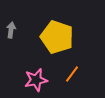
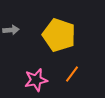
gray arrow: rotated 77 degrees clockwise
yellow pentagon: moved 2 px right, 2 px up
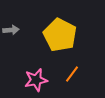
yellow pentagon: moved 1 px right; rotated 8 degrees clockwise
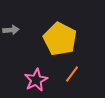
yellow pentagon: moved 4 px down
pink star: rotated 15 degrees counterclockwise
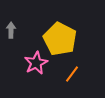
gray arrow: rotated 84 degrees counterclockwise
pink star: moved 17 px up
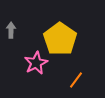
yellow pentagon: rotated 8 degrees clockwise
orange line: moved 4 px right, 6 px down
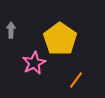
pink star: moved 2 px left
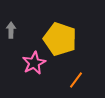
yellow pentagon: rotated 16 degrees counterclockwise
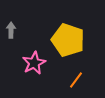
yellow pentagon: moved 8 px right, 1 px down
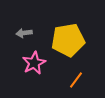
gray arrow: moved 13 px right, 3 px down; rotated 98 degrees counterclockwise
yellow pentagon: rotated 28 degrees counterclockwise
